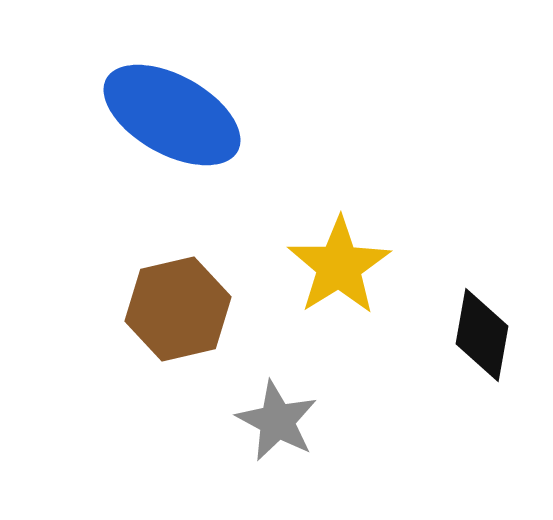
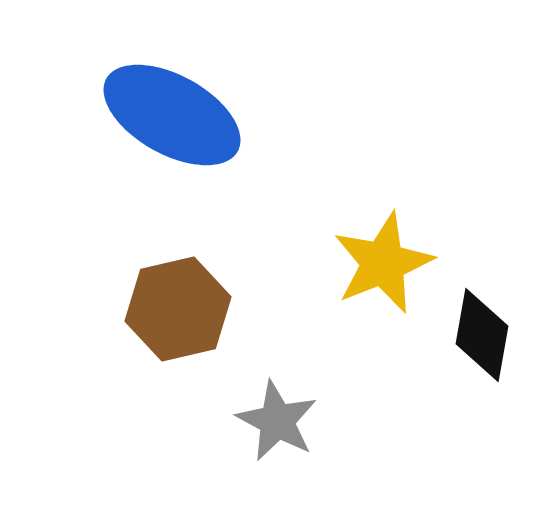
yellow star: moved 44 px right, 3 px up; rotated 10 degrees clockwise
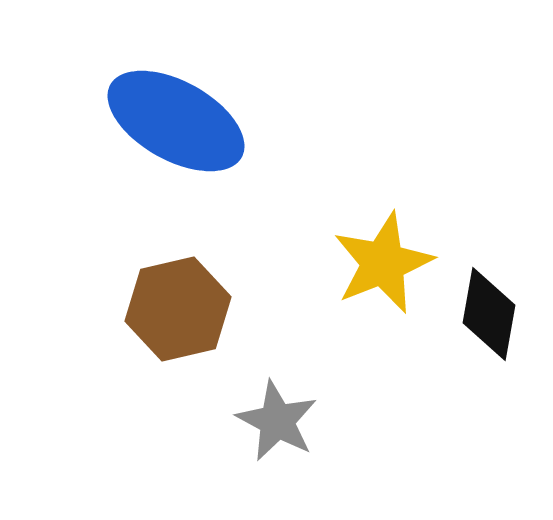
blue ellipse: moved 4 px right, 6 px down
black diamond: moved 7 px right, 21 px up
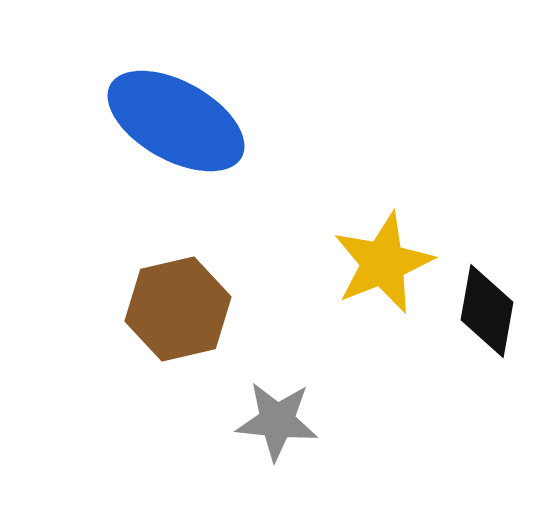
black diamond: moved 2 px left, 3 px up
gray star: rotated 22 degrees counterclockwise
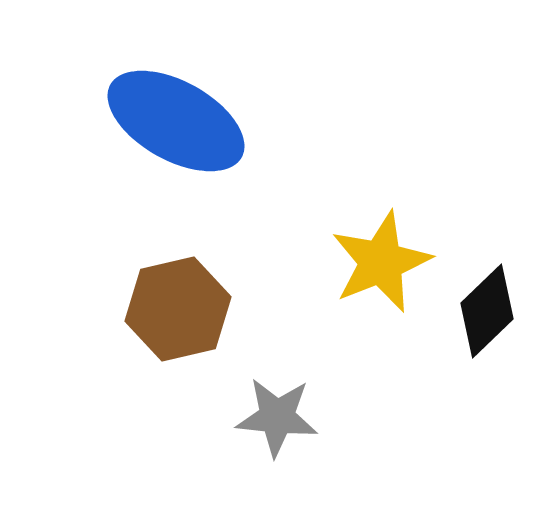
yellow star: moved 2 px left, 1 px up
black diamond: rotated 36 degrees clockwise
gray star: moved 4 px up
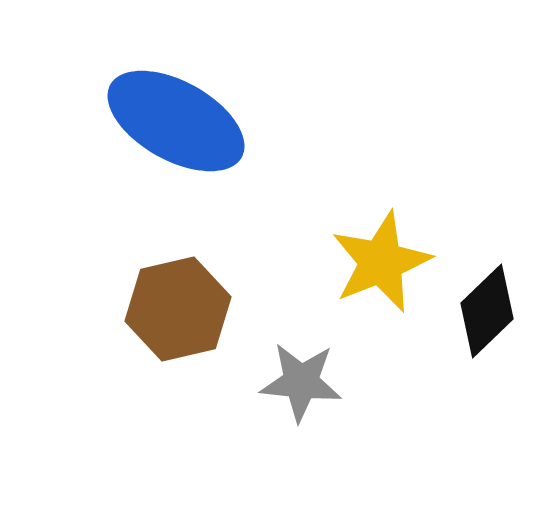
gray star: moved 24 px right, 35 px up
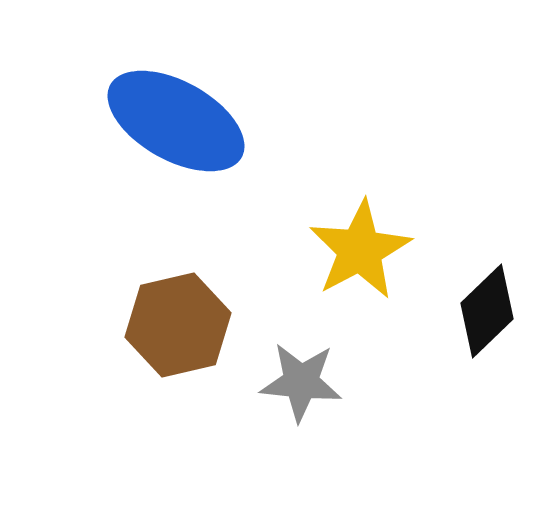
yellow star: moved 21 px left, 12 px up; rotated 6 degrees counterclockwise
brown hexagon: moved 16 px down
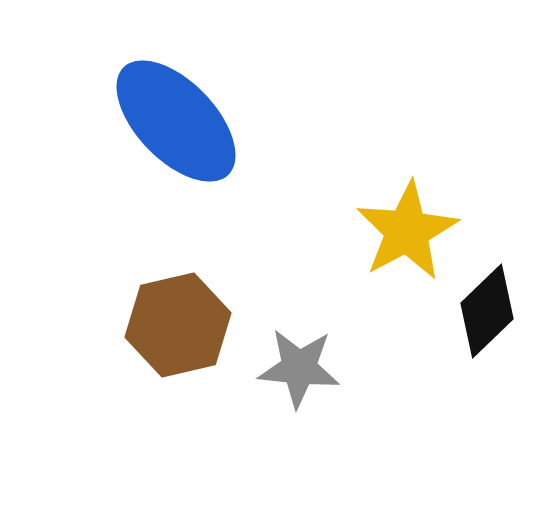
blue ellipse: rotated 17 degrees clockwise
yellow star: moved 47 px right, 19 px up
gray star: moved 2 px left, 14 px up
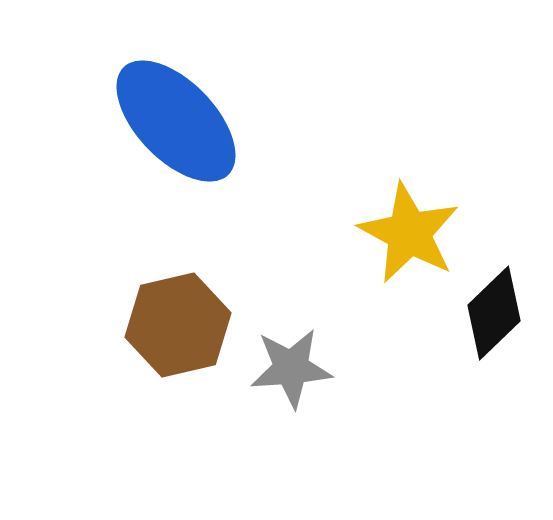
yellow star: moved 2 px right, 2 px down; rotated 16 degrees counterclockwise
black diamond: moved 7 px right, 2 px down
gray star: moved 8 px left; rotated 10 degrees counterclockwise
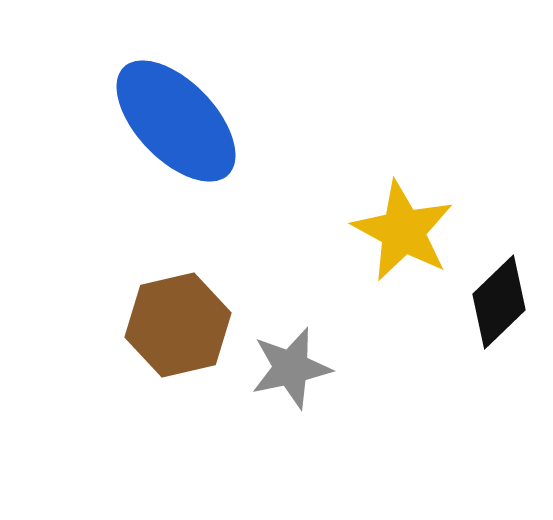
yellow star: moved 6 px left, 2 px up
black diamond: moved 5 px right, 11 px up
gray star: rotated 8 degrees counterclockwise
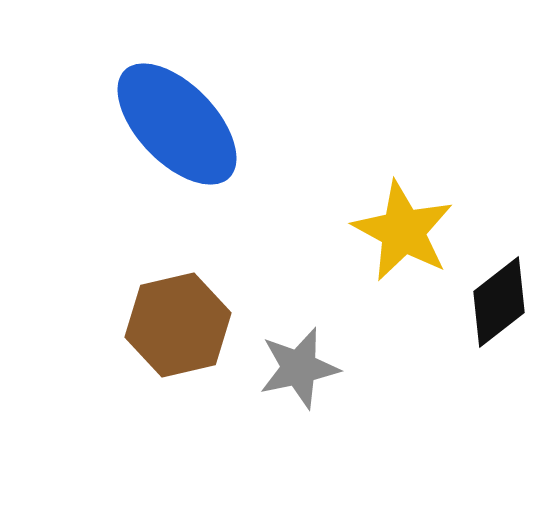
blue ellipse: moved 1 px right, 3 px down
black diamond: rotated 6 degrees clockwise
gray star: moved 8 px right
